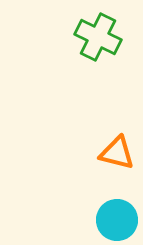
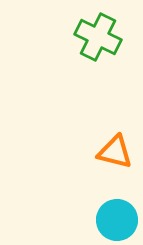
orange triangle: moved 2 px left, 1 px up
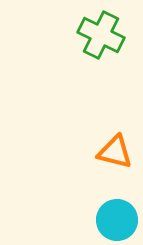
green cross: moved 3 px right, 2 px up
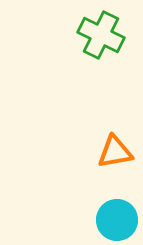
orange triangle: rotated 24 degrees counterclockwise
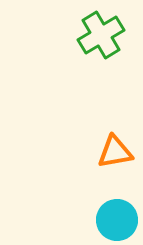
green cross: rotated 33 degrees clockwise
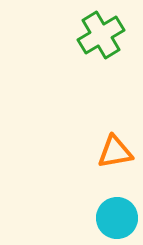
cyan circle: moved 2 px up
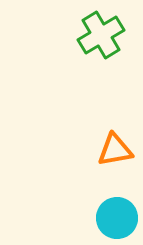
orange triangle: moved 2 px up
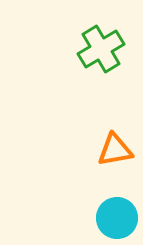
green cross: moved 14 px down
